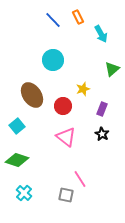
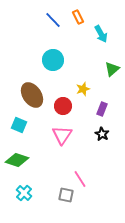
cyan square: moved 2 px right, 1 px up; rotated 28 degrees counterclockwise
pink triangle: moved 4 px left, 2 px up; rotated 25 degrees clockwise
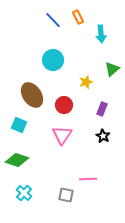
cyan arrow: rotated 24 degrees clockwise
yellow star: moved 3 px right, 7 px up
red circle: moved 1 px right, 1 px up
black star: moved 1 px right, 2 px down
pink line: moved 8 px right; rotated 60 degrees counterclockwise
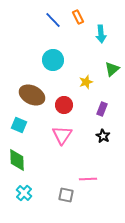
brown ellipse: rotated 30 degrees counterclockwise
green diamond: rotated 70 degrees clockwise
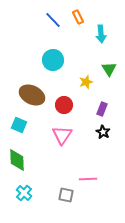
green triangle: moved 3 px left; rotated 21 degrees counterclockwise
black star: moved 4 px up
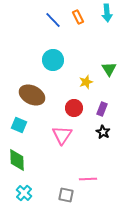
cyan arrow: moved 6 px right, 21 px up
red circle: moved 10 px right, 3 px down
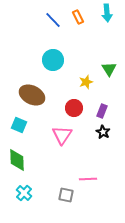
purple rectangle: moved 2 px down
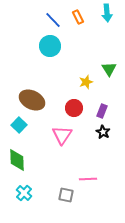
cyan circle: moved 3 px left, 14 px up
brown ellipse: moved 5 px down
cyan square: rotated 21 degrees clockwise
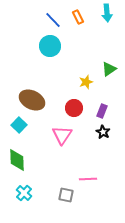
green triangle: rotated 28 degrees clockwise
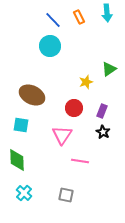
orange rectangle: moved 1 px right
brown ellipse: moved 5 px up
cyan square: moved 2 px right; rotated 35 degrees counterclockwise
pink line: moved 8 px left, 18 px up; rotated 12 degrees clockwise
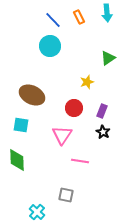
green triangle: moved 1 px left, 11 px up
yellow star: moved 1 px right
cyan cross: moved 13 px right, 19 px down
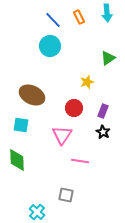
purple rectangle: moved 1 px right
